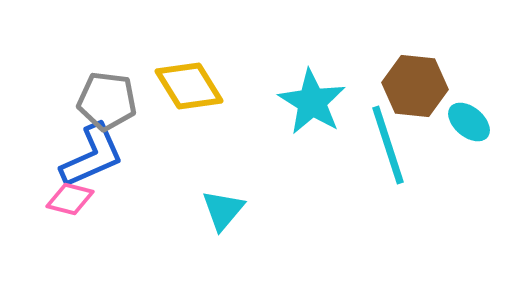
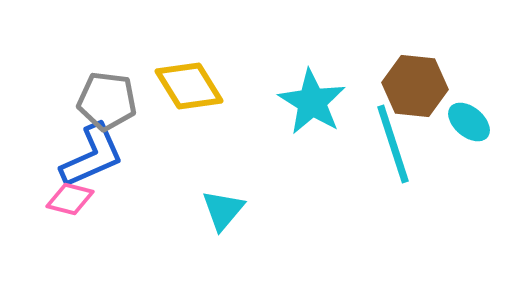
cyan line: moved 5 px right, 1 px up
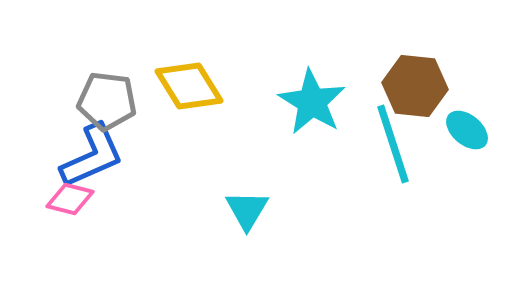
cyan ellipse: moved 2 px left, 8 px down
cyan triangle: moved 24 px right; rotated 9 degrees counterclockwise
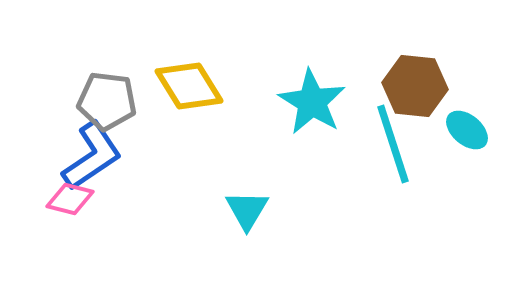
blue L-shape: rotated 10 degrees counterclockwise
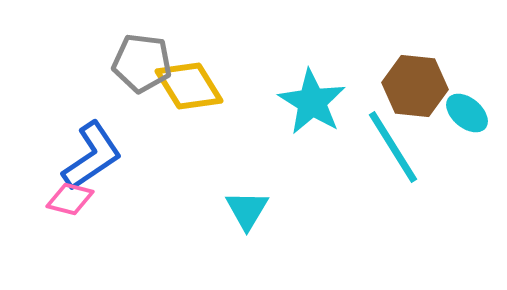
gray pentagon: moved 35 px right, 38 px up
cyan ellipse: moved 17 px up
cyan line: moved 3 px down; rotated 14 degrees counterclockwise
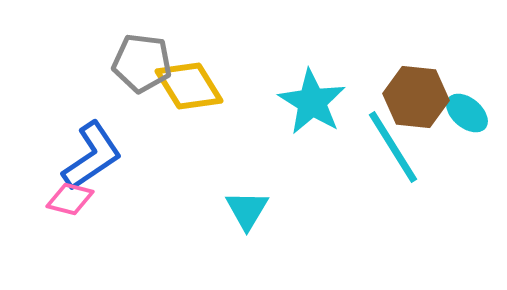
brown hexagon: moved 1 px right, 11 px down
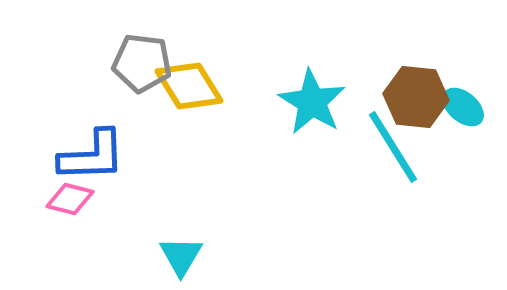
cyan ellipse: moved 4 px left, 6 px up
blue L-shape: rotated 32 degrees clockwise
cyan triangle: moved 66 px left, 46 px down
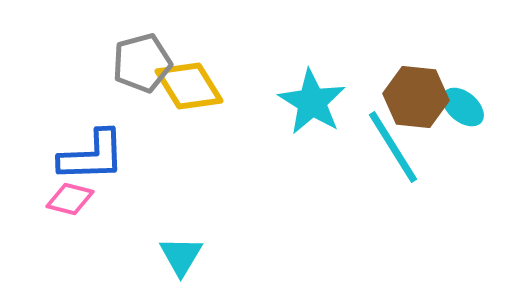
gray pentagon: rotated 22 degrees counterclockwise
